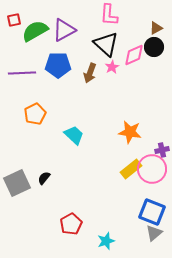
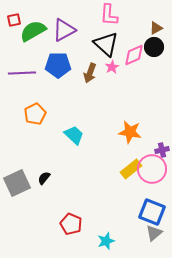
green semicircle: moved 2 px left
red pentagon: rotated 20 degrees counterclockwise
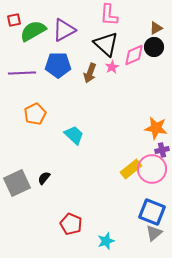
orange star: moved 26 px right, 4 px up
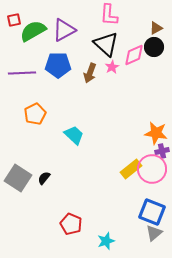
orange star: moved 5 px down
purple cross: moved 1 px down
gray square: moved 1 px right, 5 px up; rotated 32 degrees counterclockwise
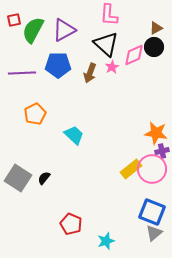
green semicircle: moved 1 px up; rotated 32 degrees counterclockwise
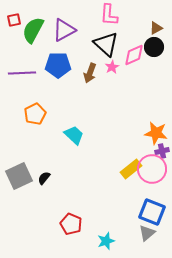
gray square: moved 1 px right, 2 px up; rotated 32 degrees clockwise
gray triangle: moved 7 px left
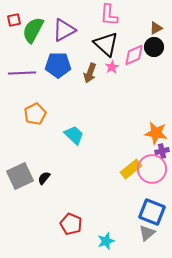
gray square: moved 1 px right
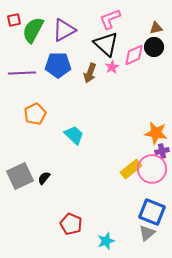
pink L-shape: moved 1 px right, 4 px down; rotated 65 degrees clockwise
brown triangle: rotated 16 degrees clockwise
